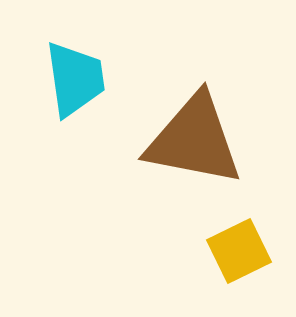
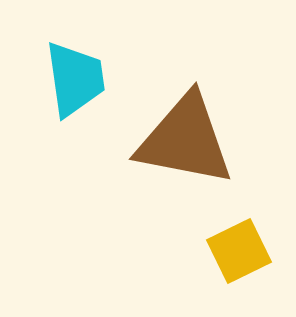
brown triangle: moved 9 px left
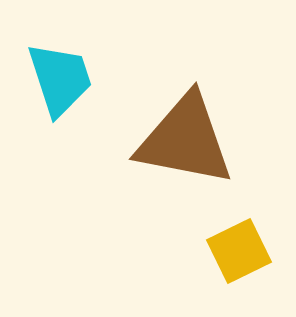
cyan trapezoid: moved 15 px left; rotated 10 degrees counterclockwise
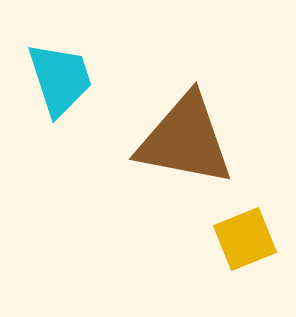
yellow square: moved 6 px right, 12 px up; rotated 4 degrees clockwise
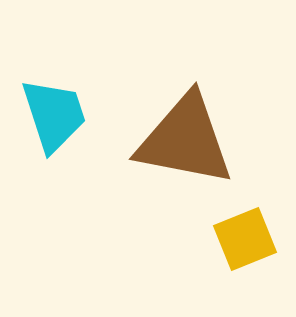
cyan trapezoid: moved 6 px left, 36 px down
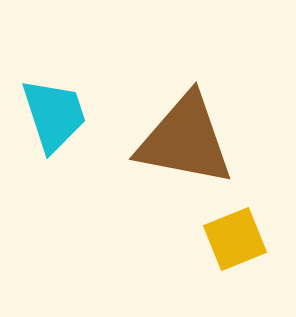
yellow square: moved 10 px left
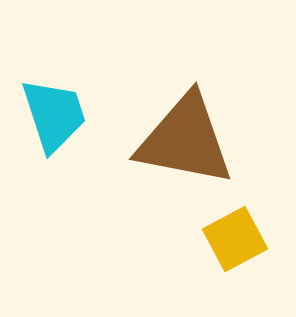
yellow square: rotated 6 degrees counterclockwise
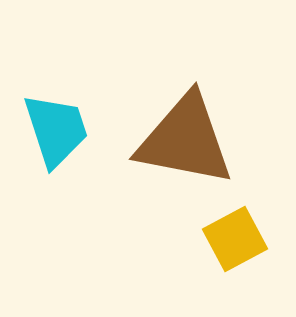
cyan trapezoid: moved 2 px right, 15 px down
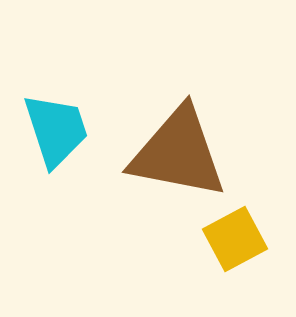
brown triangle: moved 7 px left, 13 px down
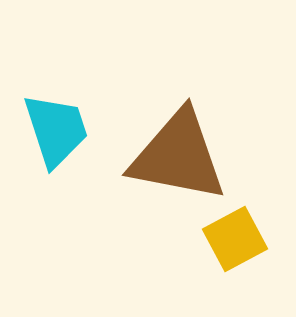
brown triangle: moved 3 px down
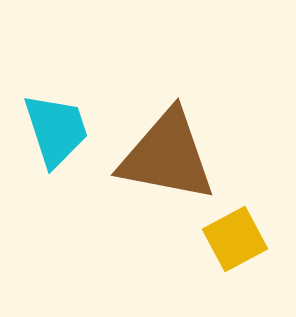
brown triangle: moved 11 px left
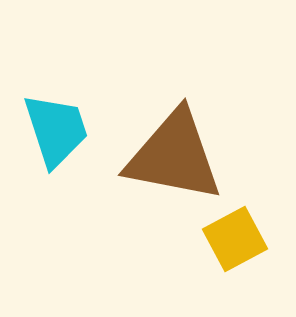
brown triangle: moved 7 px right
